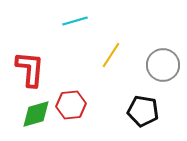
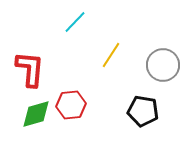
cyan line: moved 1 px down; rotated 30 degrees counterclockwise
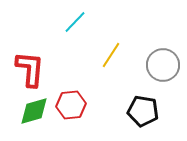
green diamond: moved 2 px left, 3 px up
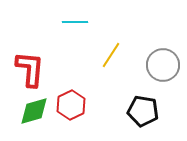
cyan line: rotated 45 degrees clockwise
red hexagon: rotated 20 degrees counterclockwise
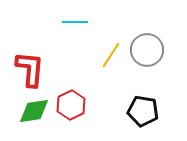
gray circle: moved 16 px left, 15 px up
green diamond: rotated 8 degrees clockwise
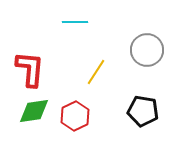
yellow line: moved 15 px left, 17 px down
red hexagon: moved 4 px right, 11 px down
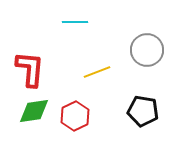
yellow line: moved 1 px right; rotated 36 degrees clockwise
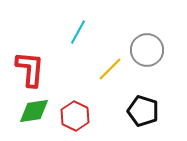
cyan line: moved 3 px right, 10 px down; rotated 60 degrees counterclockwise
yellow line: moved 13 px right, 3 px up; rotated 24 degrees counterclockwise
black pentagon: rotated 8 degrees clockwise
red hexagon: rotated 8 degrees counterclockwise
